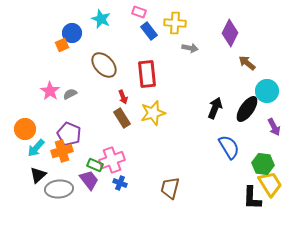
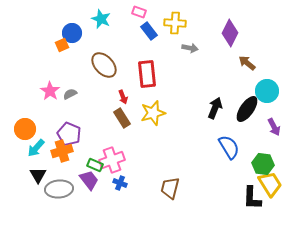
black triangle: rotated 18 degrees counterclockwise
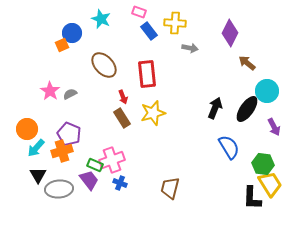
orange circle: moved 2 px right
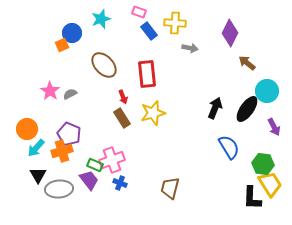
cyan star: rotated 30 degrees clockwise
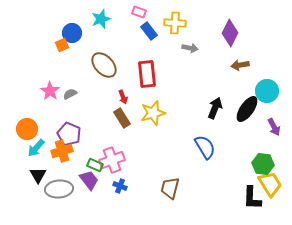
brown arrow: moved 7 px left, 2 px down; rotated 48 degrees counterclockwise
blue semicircle: moved 24 px left
blue cross: moved 3 px down
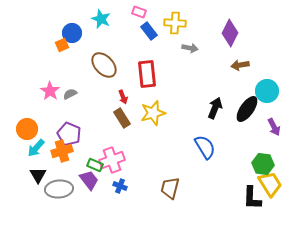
cyan star: rotated 30 degrees counterclockwise
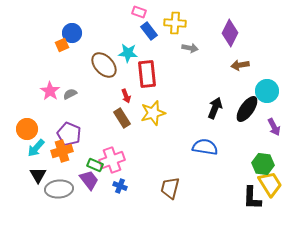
cyan star: moved 27 px right, 34 px down; rotated 18 degrees counterclockwise
red arrow: moved 3 px right, 1 px up
blue semicircle: rotated 50 degrees counterclockwise
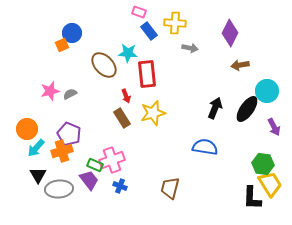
pink star: rotated 24 degrees clockwise
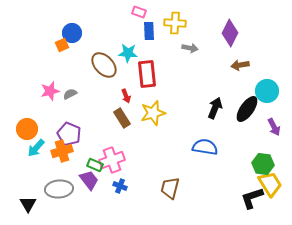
blue rectangle: rotated 36 degrees clockwise
black triangle: moved 10 px left, 29 px down
black L-shape: rotated 70 degrees clockwise
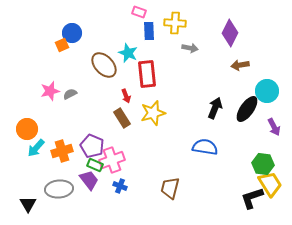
cyan star: rotated 18 degrees clockwise
purple pentagon: moved 23 px right, 12 px down
